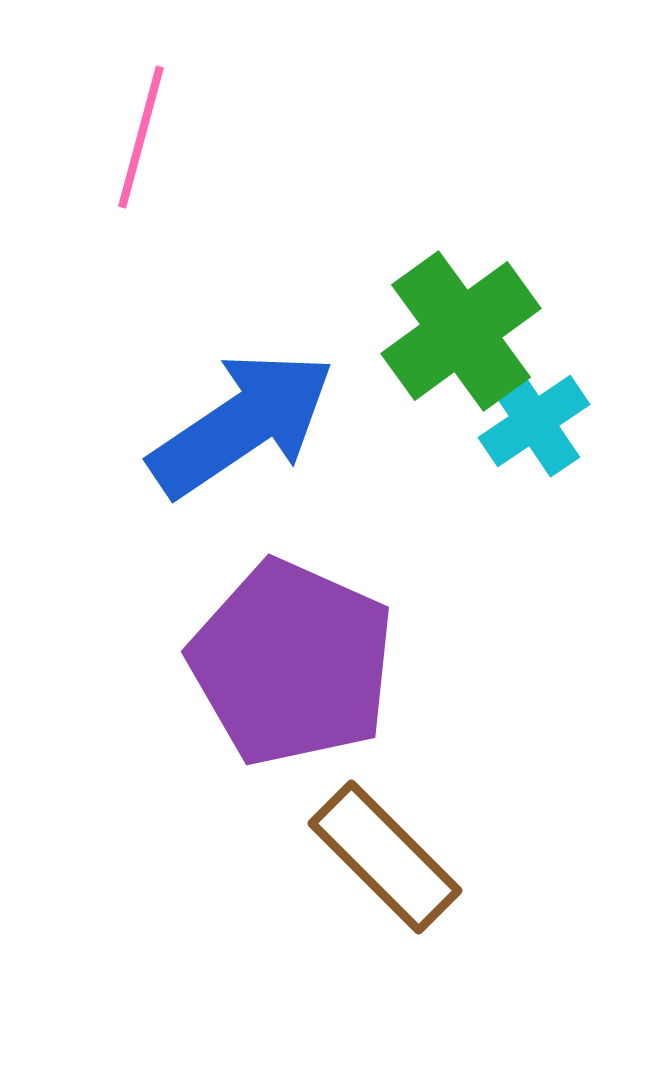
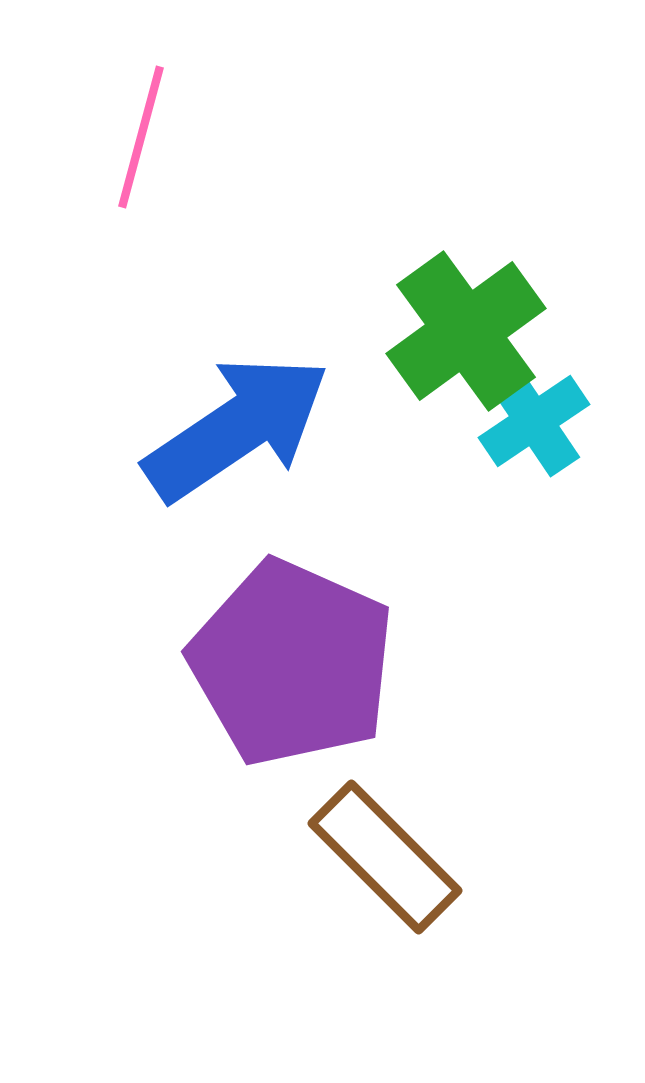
green cross: moved 5 px right
blue arrow: moved 5 px left, 4 px down
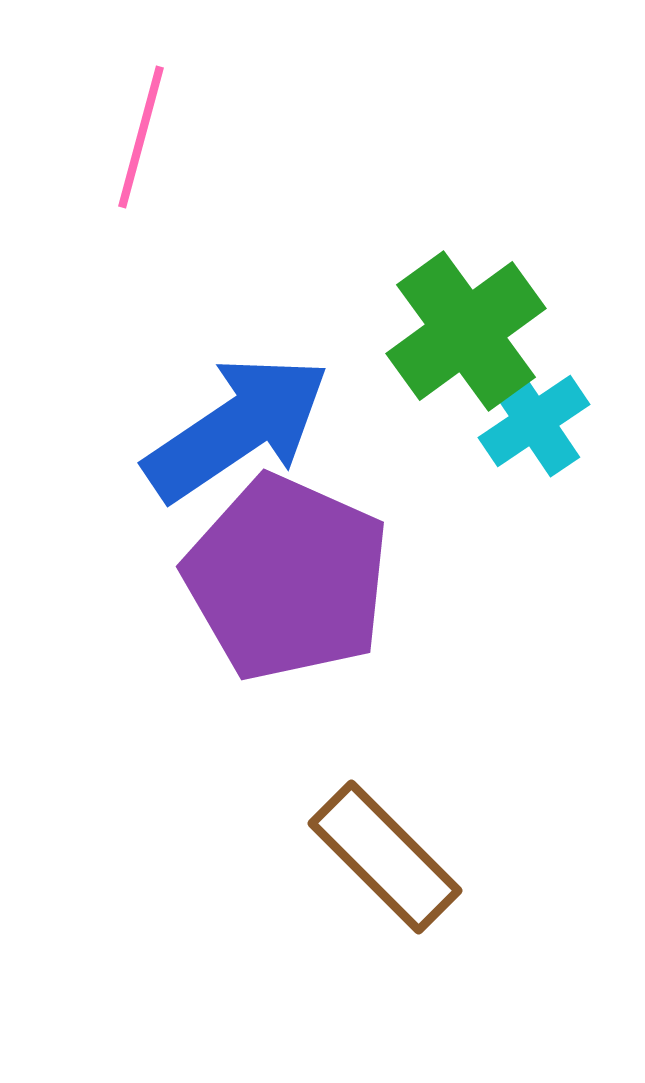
purple pentagon: moved 5 px left, 85 px up
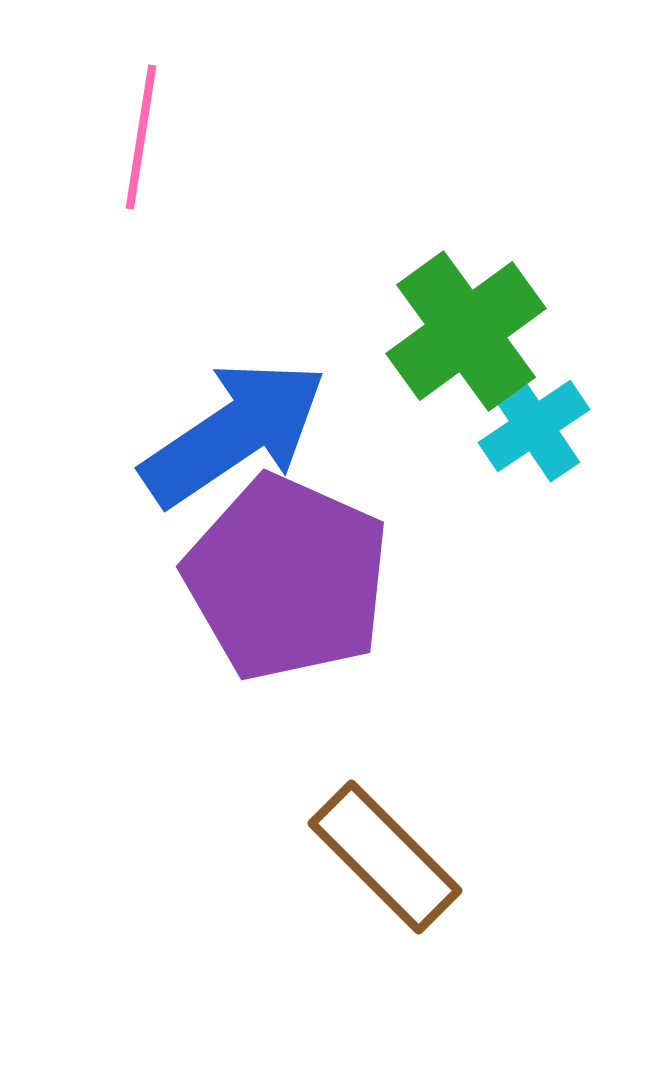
pink line: rotated 6 degrees counterclockwise
cyan cross: moved 5 px down
blue arrow: moved 3 px left, 5 px down
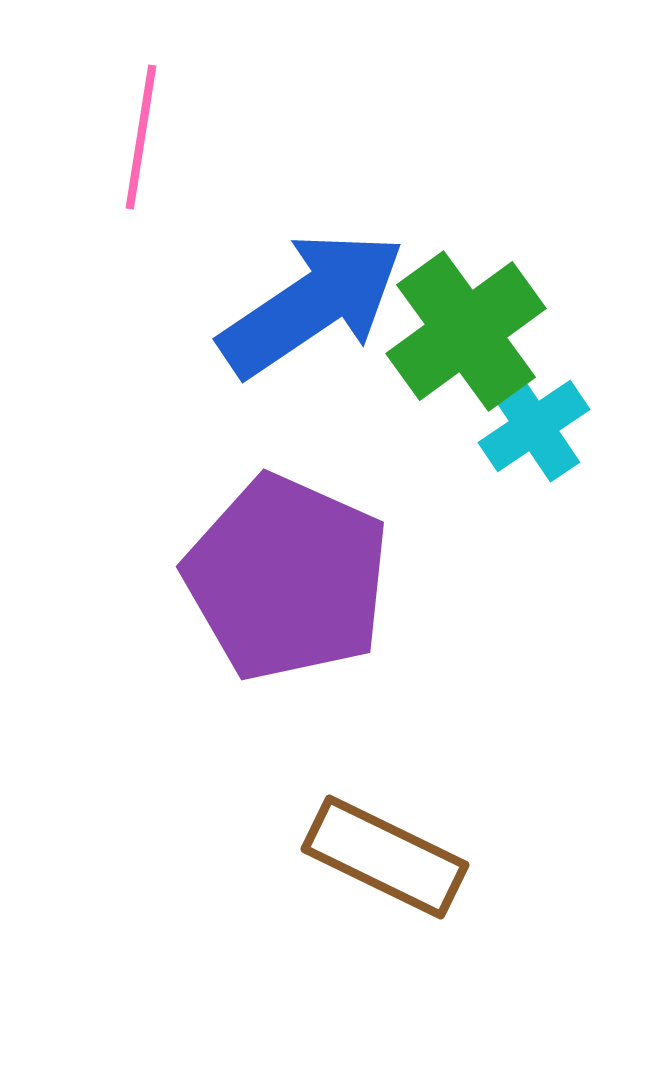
blue arrow: moved 78 px right, 129 px up
brown rectangle: rotated 19 degrees counterclockwise
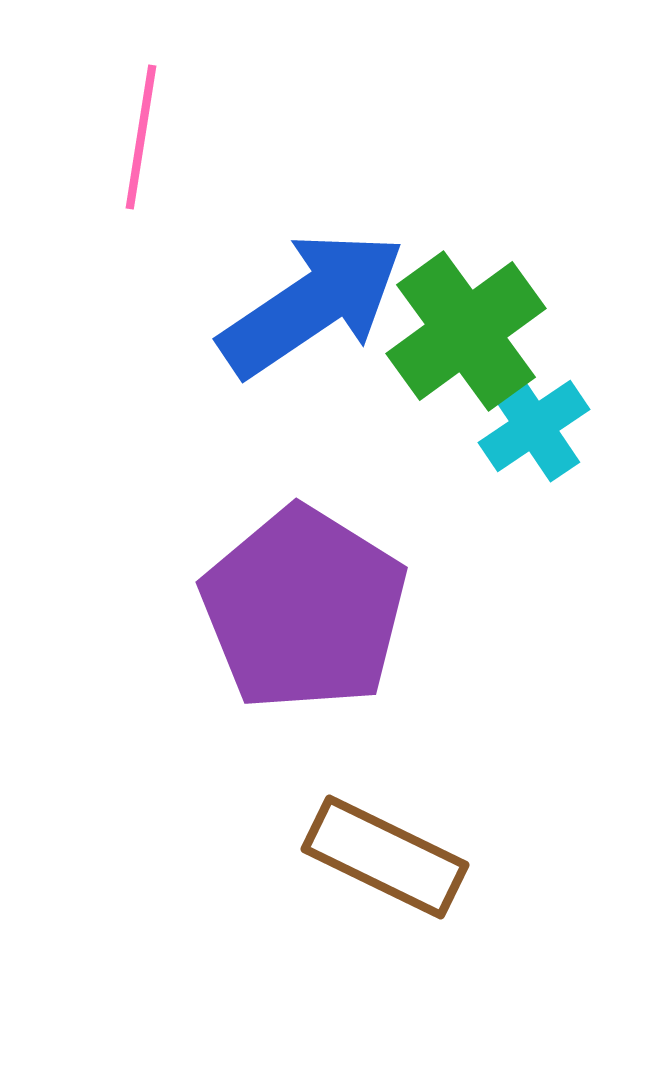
purple pentagon: moved 17 px right, 31 px down; rotated 8 degrees clockwise
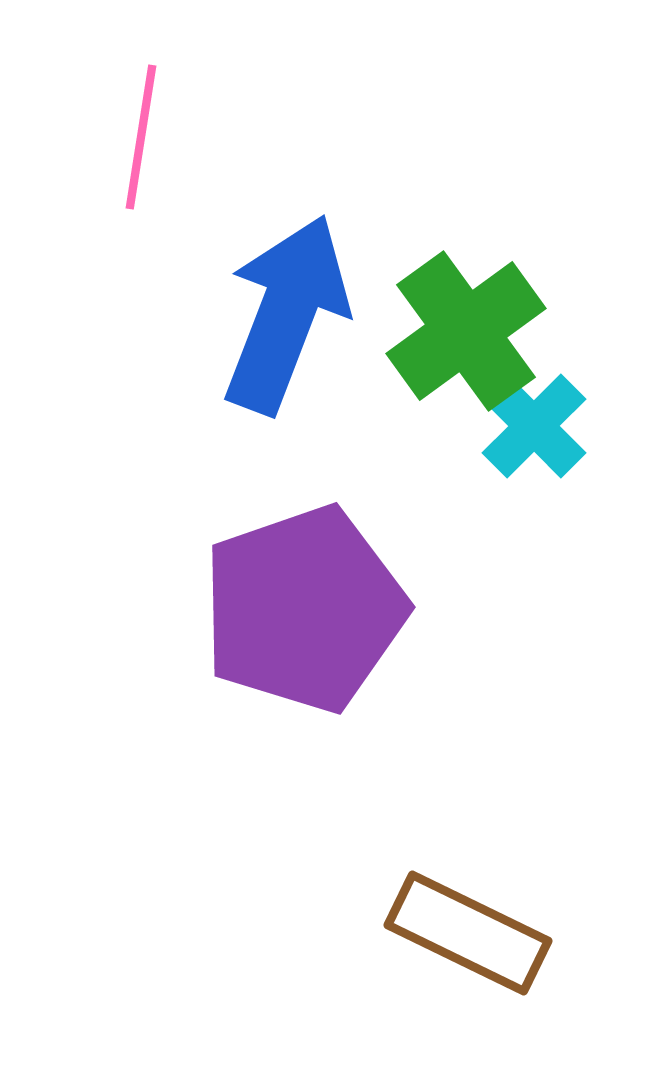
blue arrow: moved 26 px left, 10 px down; rotated 35 degrees counterclockwise
cyan cross: rotated 11 degrees counterclockwise
purple pentagon: rotated 21 degrees clockwise
brown rectangle: moved 83 px right, 76 px down
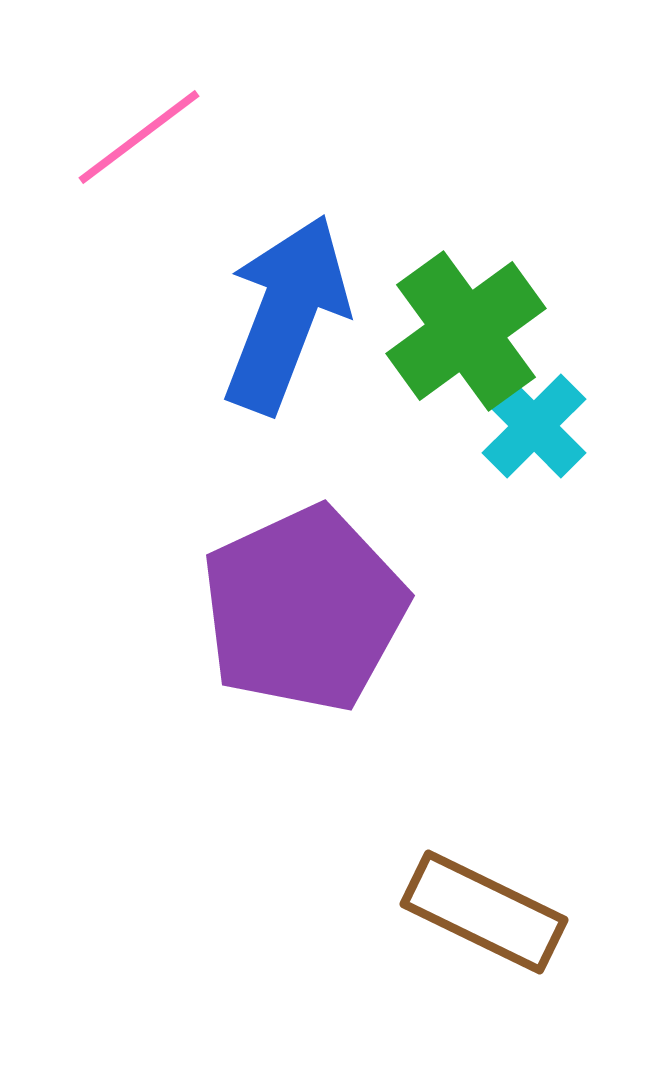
pink line: moved 2 px left; rotated 44 degrees clockwise
purple pentagon: rotated 6 degrees counterclockwise
brown rectangle: moved 16 px right, 21 px up
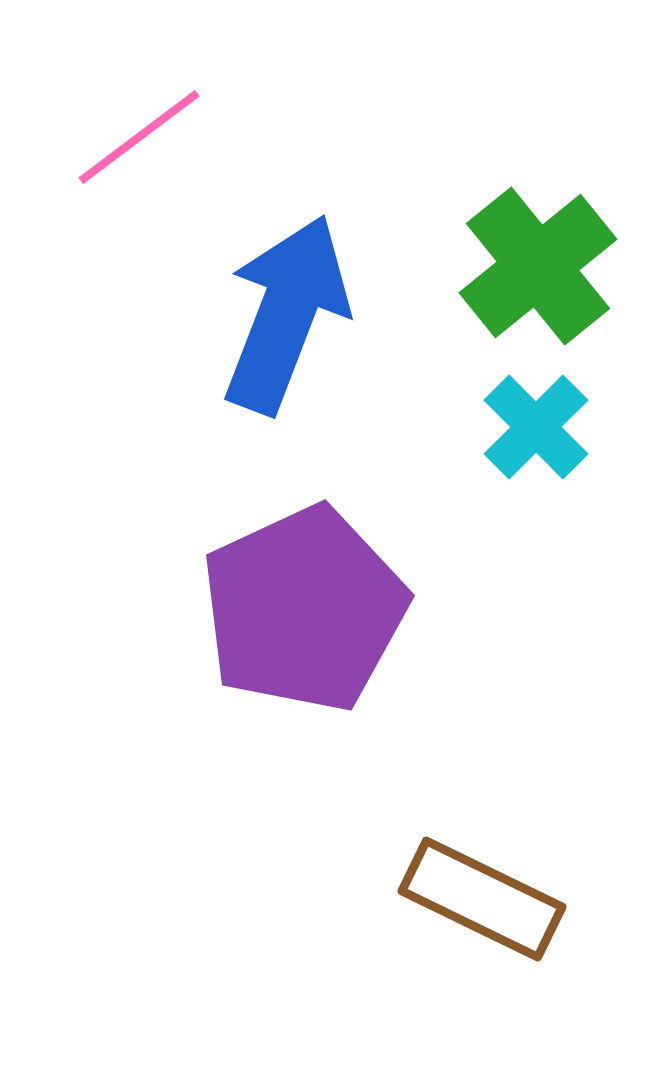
green cross: moved 72 px right, 65 px up; rotated 3 degrees counterclockwise
cyan cross: moved 2 px right, 1 px down
brown rectangle: moved 2 px left, 13 px up
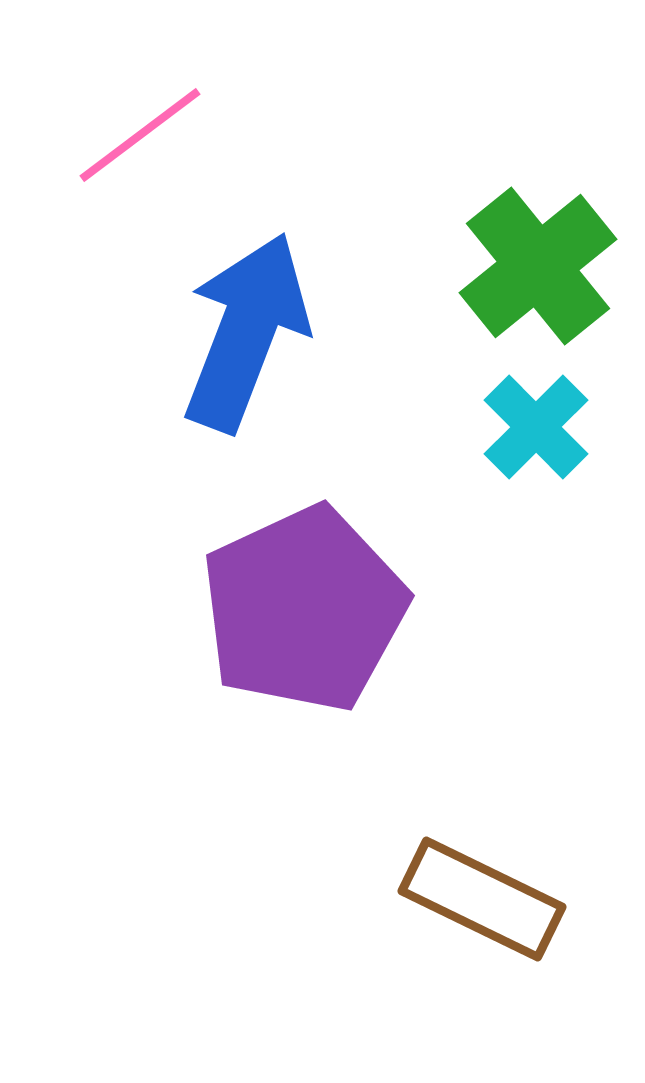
pink line: moved 1 px right, 2 px up
blue arrow: moved 40 px left, 18 px down
